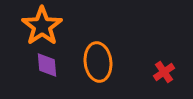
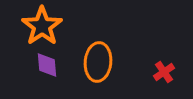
orange ellipse: rotated 12 degrees clockwise
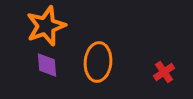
orange star: moved 4 px right; rotated 15 degrees clockwise
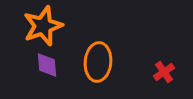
orange star: moved 3 px left
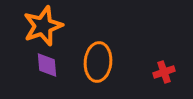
red cross: rotated 15 degrees clockwise
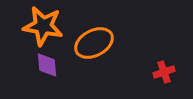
orange star: rotated 30 degrees clockwise
orange ellipse: moved 4 px left, 19 px up; rotated 57 degrees clockwise
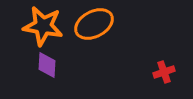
orange ellipse: moved 19 px up
purple diamond: rotated 8 degrees clockwise
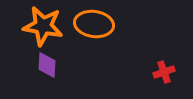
orange ellipse: rotated 36 degrees clockwise
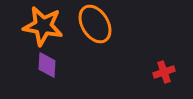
orange ellipse: moved 1 px right; rotated 51 degrees clockwise
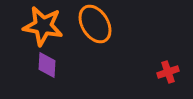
red cross: moved 4 px right
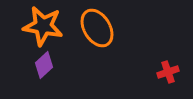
orange ellipse: moved 2 px right, 4 px down
purple diamond: moved 3 px left; rotated 44 degrees clockwise
